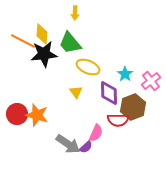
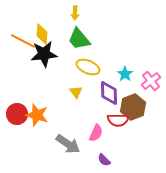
green trapezoid: moved 9 px right, 4 px up
purple semicircle: moved 18 px right, 13 px down; rotated 88 degrees clockwise
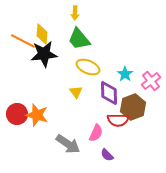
purple semicircle: moved 3 px right, 5 px up
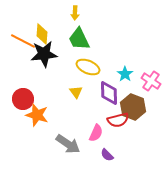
green trapezoid: rotated 15 degrees clockwise
pink cross: rotated 18 degrees counterclockwise
brown hexagon: rotated 20 degrees counterclockwise
red circle: moved 6 px right, 15 px up
red semicircle: rotated 15 degrees counterclockwise
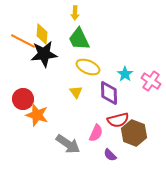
brown hexagon: moved 1 px right, 26 px down
purple semicircle: moved 3 px right
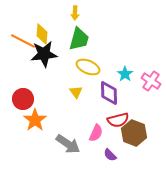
green trapezoid: rotated 140 degrees counterclockwise
orange star: moved 2 px left, 5 px down; rotated 20 degrees clockwise
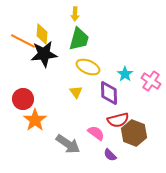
yellow arrow: moved 1 px down
pink semicircle: rotated 78 degrees counterclockwise
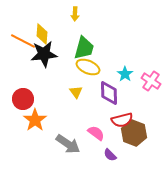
green trapezoid: moved 5 px right, 9 px down
red semicircle: moved 4 px right
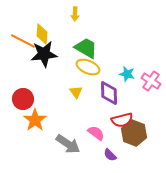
green trapezoid: moved 2 px right; rotated 75 degrees counterclockwise
cyan star: moved 2 px right; rotated 21 degrees counterclockwise
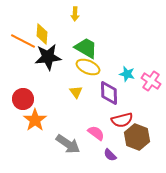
black star: moved 4 px right, 3 px down
brown hexagon: moved 3 px right, 4 px down
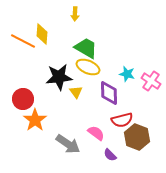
black star: moved 11 px right, 20 px down
